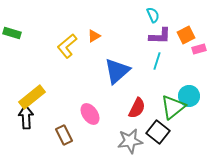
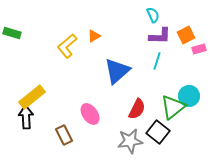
red semicircle: moved 1 px down
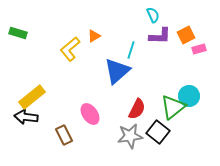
green rectangle: moved 6 px right
yellow L-shape: moved 3 px right, 3 px down
cyan line: moved 26 px left, 11 px up
black arrow: rotated 80 degrees counterclockwise
gray star: moved 5 px up
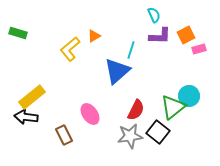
cyan semicircle: moved 1 px right
red semicircle: moved 1 px left, 1 px down
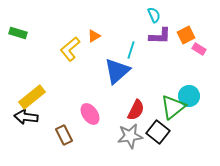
pink rectangle: rotated 48 degrees clockwise
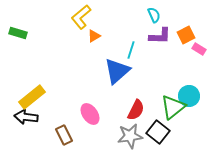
yellow L-shape: moved 11 px right, 32 px up
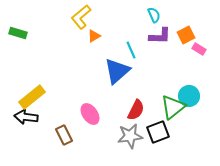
cyan line: rotated 42 degrees counterclockwise
black square: rotated 30 degrees clockwise
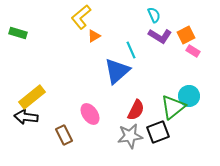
purple L-shape: rotated 30 degrees clockwise
pink rectangle: moved 6 px left, 2 px down
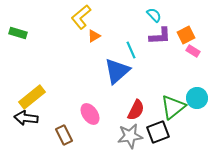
cyan semicircle: rotated 21 degrees counterclockwise
purple L-shape: rotated 35 degrees counterclockwise
cyan circle: moved 8 px right, 2 px down
black arrow: moved 1 px down
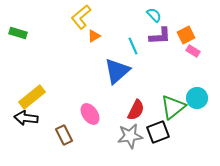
cyan line: moved 2 px right, 4 px up
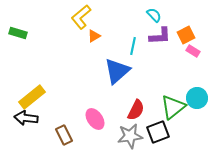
cyan line: rotated 36 degrees clockwise
pink ellipse: moved 5 px right, 5 px down
